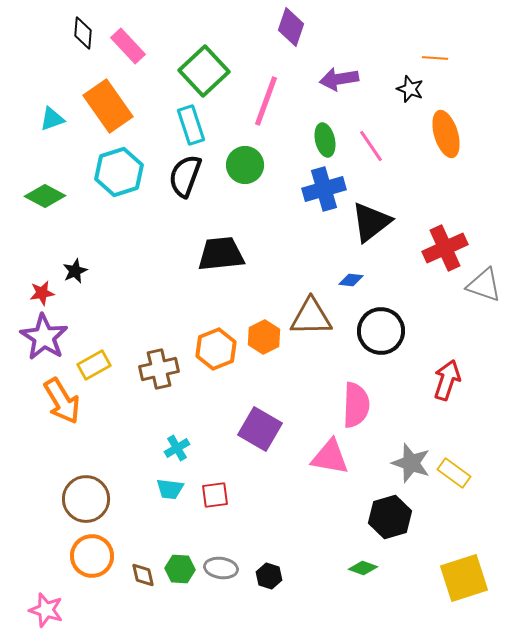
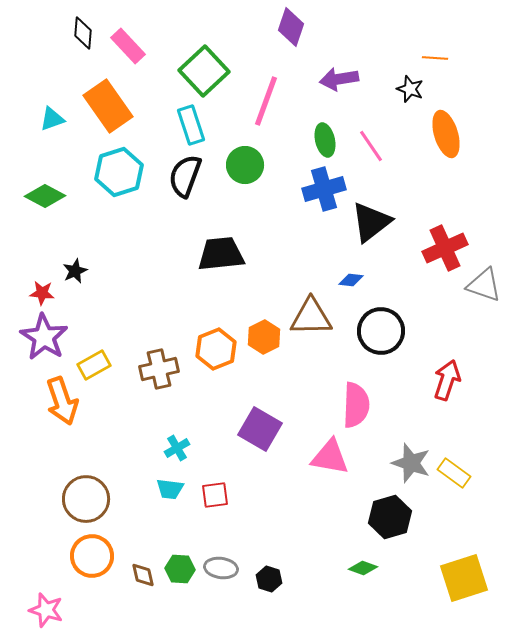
red star at (42, 293): rotated 15 degrees clockwise
orange arrow at (62, 401): rotated 12 degrees clockwise
black hexagon at (269, 576): moved 3 px down
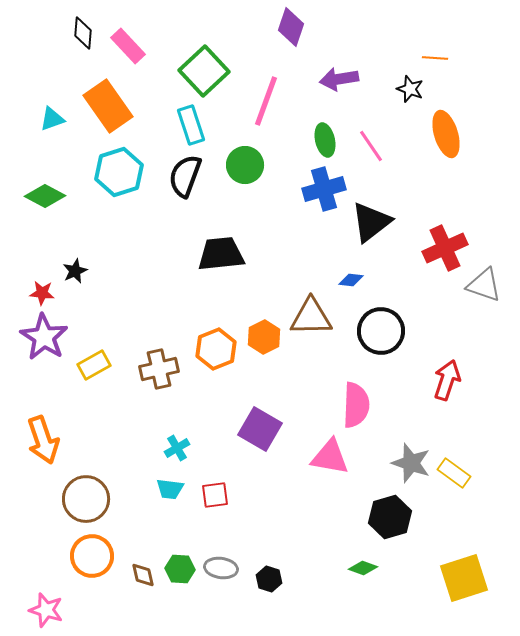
orange arrow at (62, 401): moved 19 px left, 39 px down
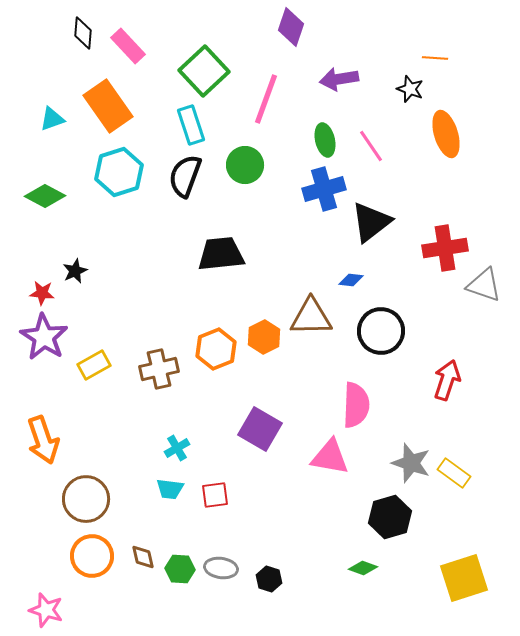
pink line at (266, 101): moved 2 px up
red cross at (445, 248): rotated 15 degrees clockwise
brown diamond at (143, 575): moved 18 px up
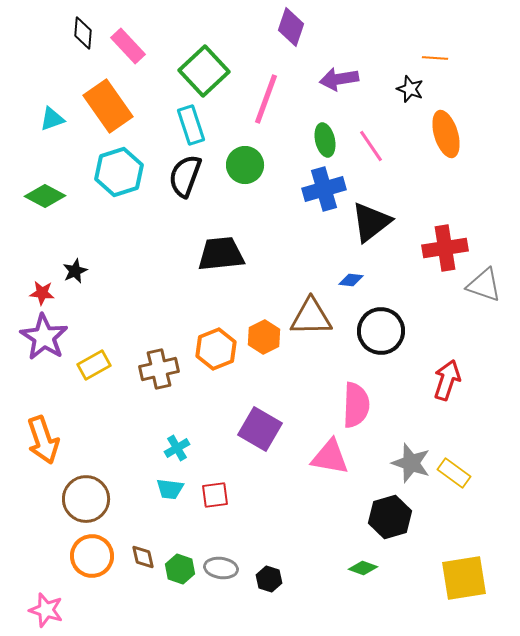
green hexagon at (180, 569): rotated 16 degrees clockwise
yellow square at (464, 578): rotated 9 degrees clockwise
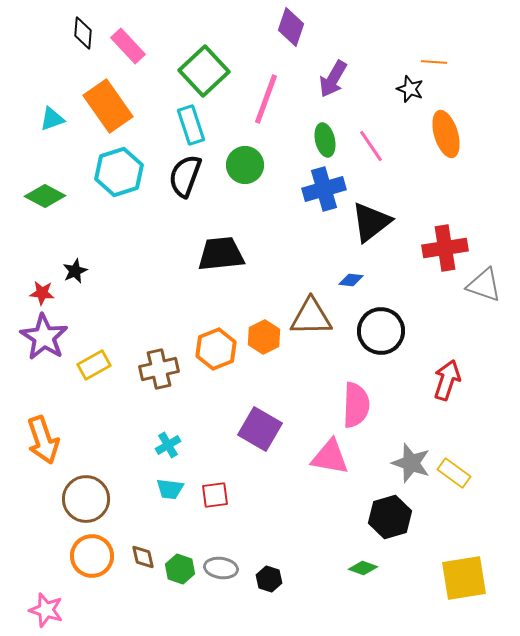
orange line at (435, 58): moved 1 px left, 4 px down
purple arrow at (339, 79): moved 6 px left; rotated 51 degrees counterclockwise
cyan cross at (177, 448): moved 9 px left, 3 px up
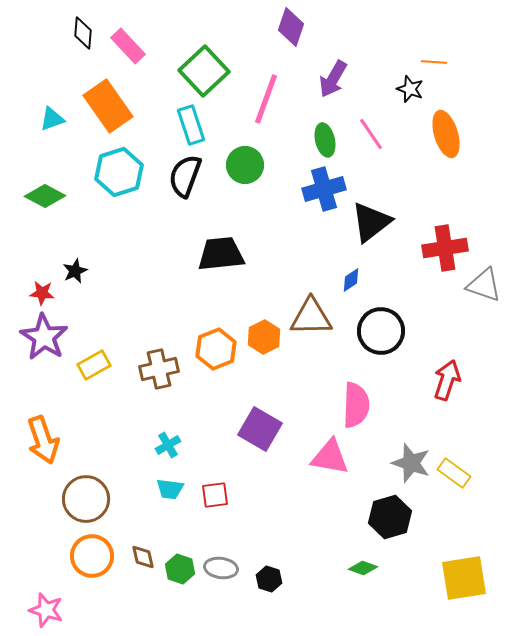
pink line at (371, 146): moved 12 px up
blue diamond at (351, 280): rotated 40 degrees counterclockwise
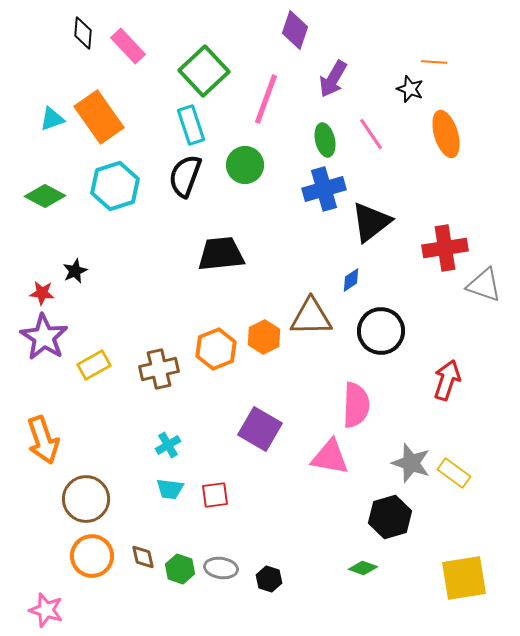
purple diamond at (291, 27): moved 4 px right, 3 px down
orange rectangle at (108, 106): moved 9 px left, 11 px down
cyan hexagon at (119, 172): moved 4 px left, 14 px down
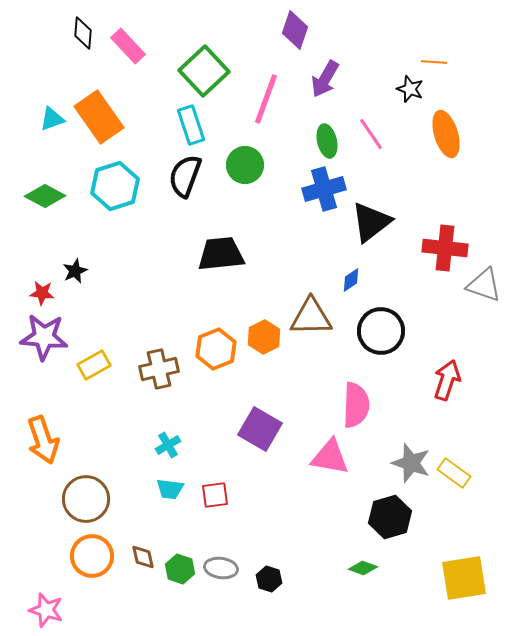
purple arrow at (333, 79): moved 8 px left
green ellipse at (325, 140): moved 2 px right, 1 px down
red cross at (445, 248): rotated 15 degrees clockwise
purple star at (44, 337): rotated 27 degrees counterclockwise
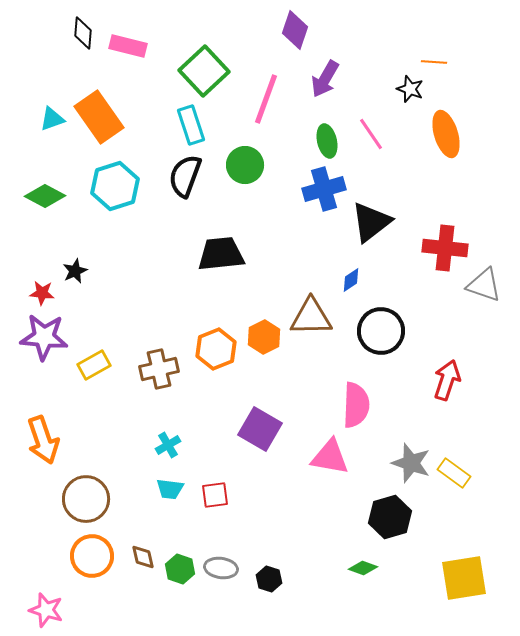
pink rectangle at (128, 46): rotated 33 degrees counterclockwise
